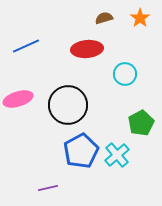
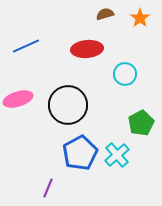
brown semicircle: moved 1 px right, 4 px up
blue pentagon: moved 1 px left, 2 px down
purple line: rotated 54 degrees counterclockwise
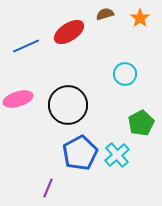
red ellipse: moved 18 px left, 17 px up; rotated 28 degrees counterclockwise
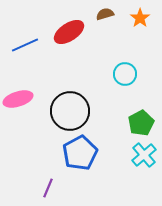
blue line: moved 1 px left, 1 px up
black circle: moved 2 px right, 6 px down
cyan cross: moved 27 px right
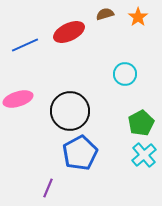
orange star: moved 2 px left, 1 px up
red ellipse: rotated 8 degrees clockwise
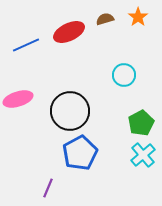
brown semicircle: moved 5 px down
blue line: moved 1 px right
cyan circle: moved 1 px left, 1 px down
cyan cross: moved 1 px left
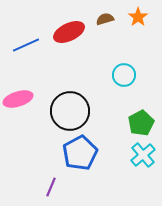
purple line: moved 3 px right, 1 px up
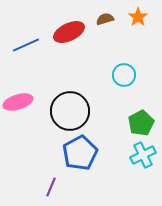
pink ellipse: moved 3 px down
cyan cross: rotated 15 degrees clockwise
